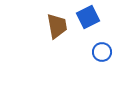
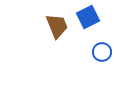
brown trapezoid: rotated 12 degrees counterclockwise
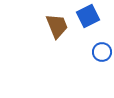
blue square: moved 1 px up
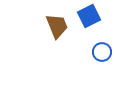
blue square: moved 1 px right
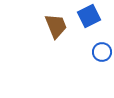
brown trapezoid: moved 1 px left
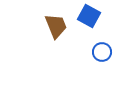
blue square: rotated 35 degrees counterclockwise
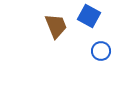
blue circle: moved 1 px left, 1 px up
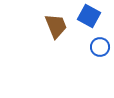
blue circle: moved 1 px left, 4 px up
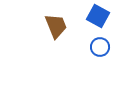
blue square: moved 9 px right
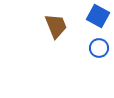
blue circle: moved 1 px left, 1 px down
